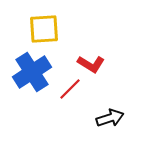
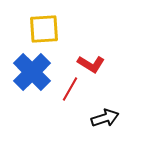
blue cross: rotated 12 degrees counterclockwise
red line: rotated 15 degrees counterclockwise
black arrow: moved 5 px left
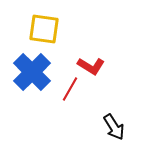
yellow square: rotated 12 degrees clockwise
red L-shape: moved 2 px down
black arrow: moved 9 px right, 9 px down; rotated 76 degrees clockwise
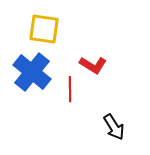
red L-shape: moved 2 px right, 1 px up
blue cross: rotated 6 degrees counterclockwise
red line: rotated 30 degrees counterclockwise
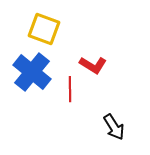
yellow square: rotated 12 degrees clockwise
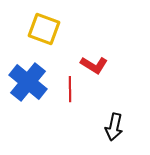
red L-shape: moved 1 px right
blue cross: moved 4 px left, 10 px down
black arrow: rotated 44 degrees clockwise
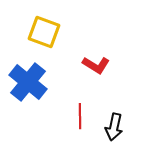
yellow square: moved 3 px down
red L-shape: moved 2 px right
red line: moved 10 px right, 27 px down
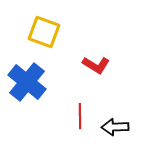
blue cross: moved 1 px left
black arrow: moved 1 px right; rotated 76 degrees clockwise
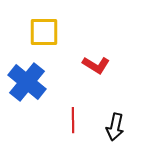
yellow square: rotated 20 degrees counterclockwise
red line: moved 7 px left, 4 px down
black arrow: rotated 76 degrees counterclockwise
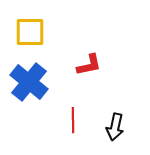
yellow square: moved 14 px left
red L-shape: moved 7 px left; rotated 44 degrees counterclockwise
blue cross: moved 2 px right
